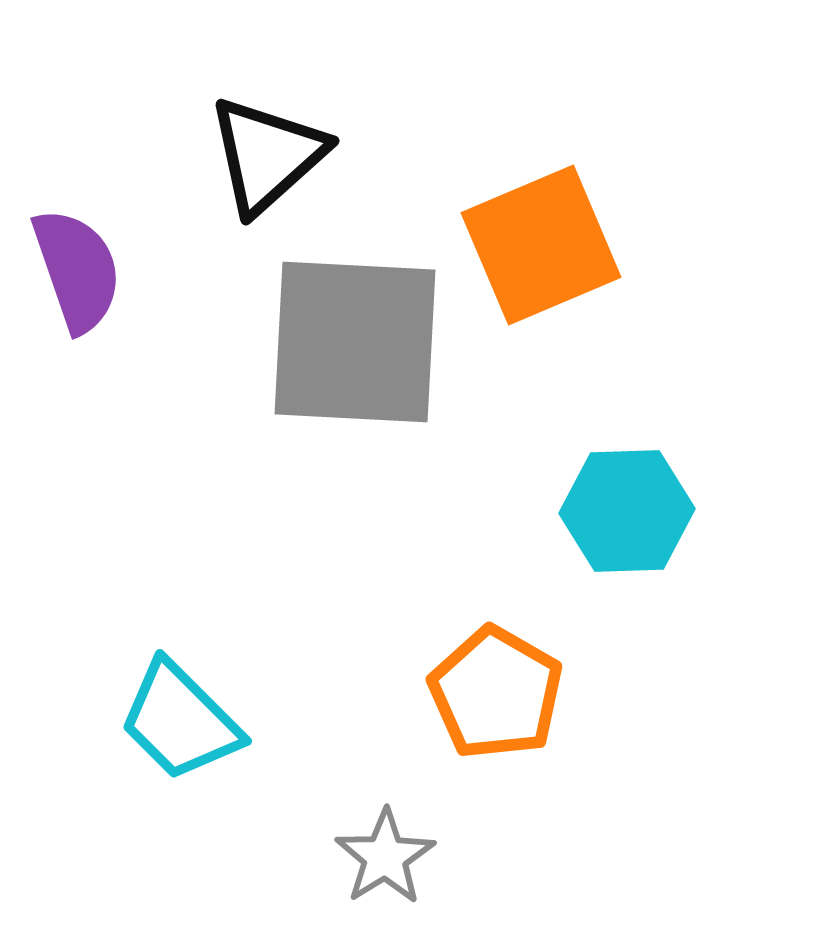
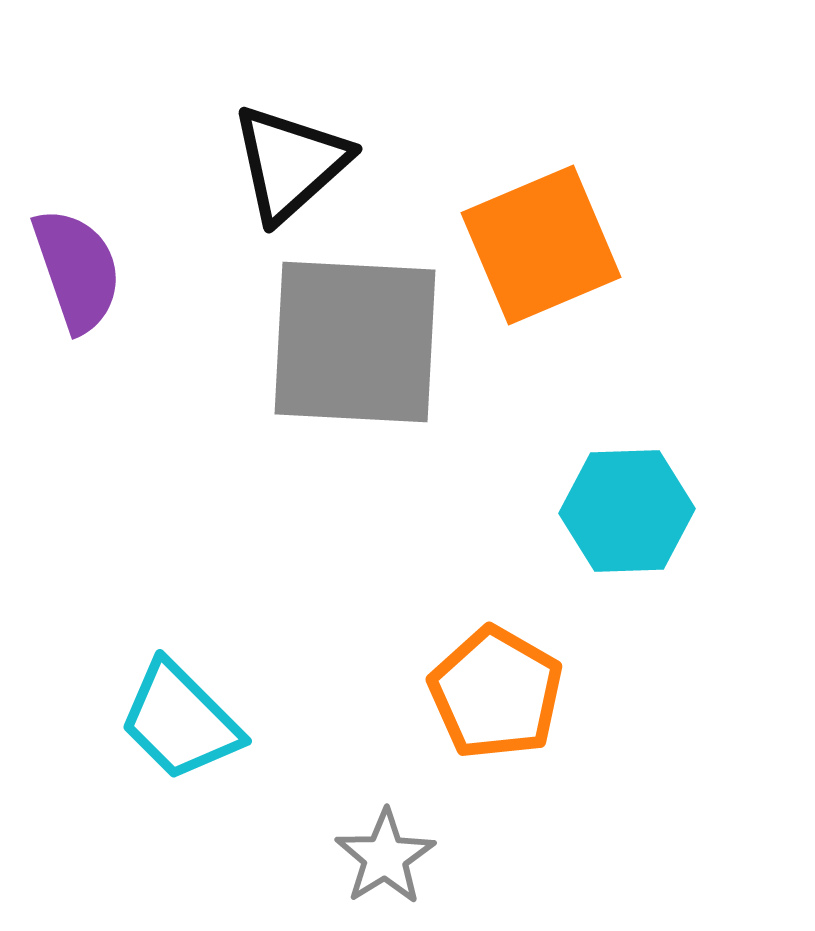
black triangle: moved 23 px right, 8 px down
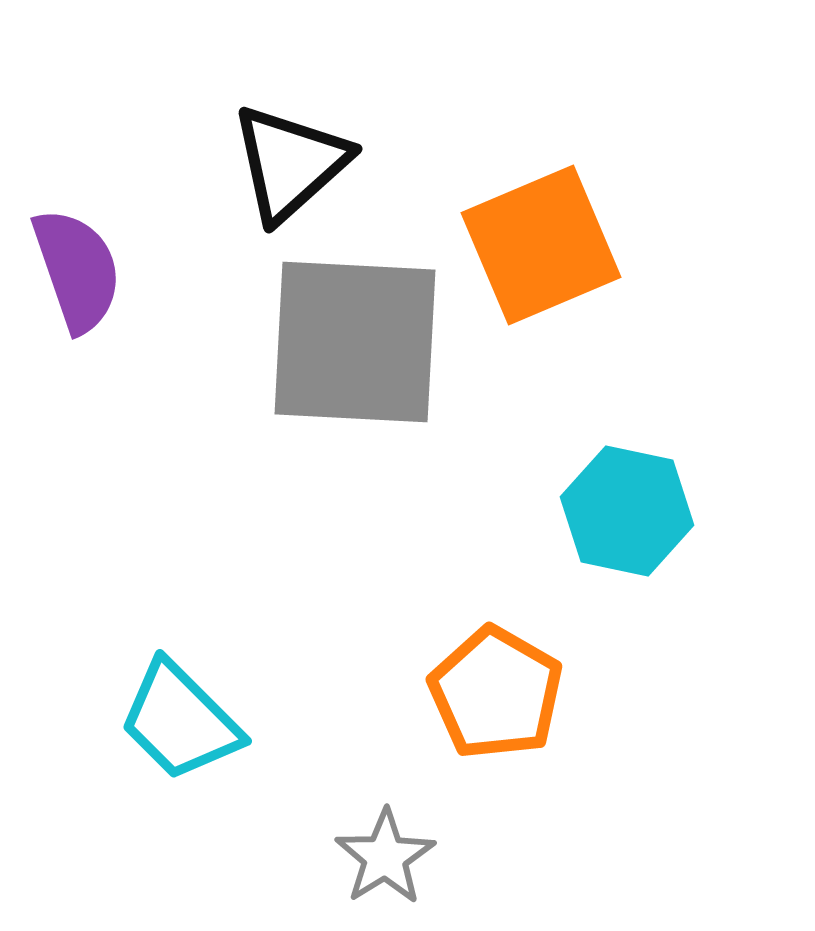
cyan hexagon: rotated 14 degrees clockwise
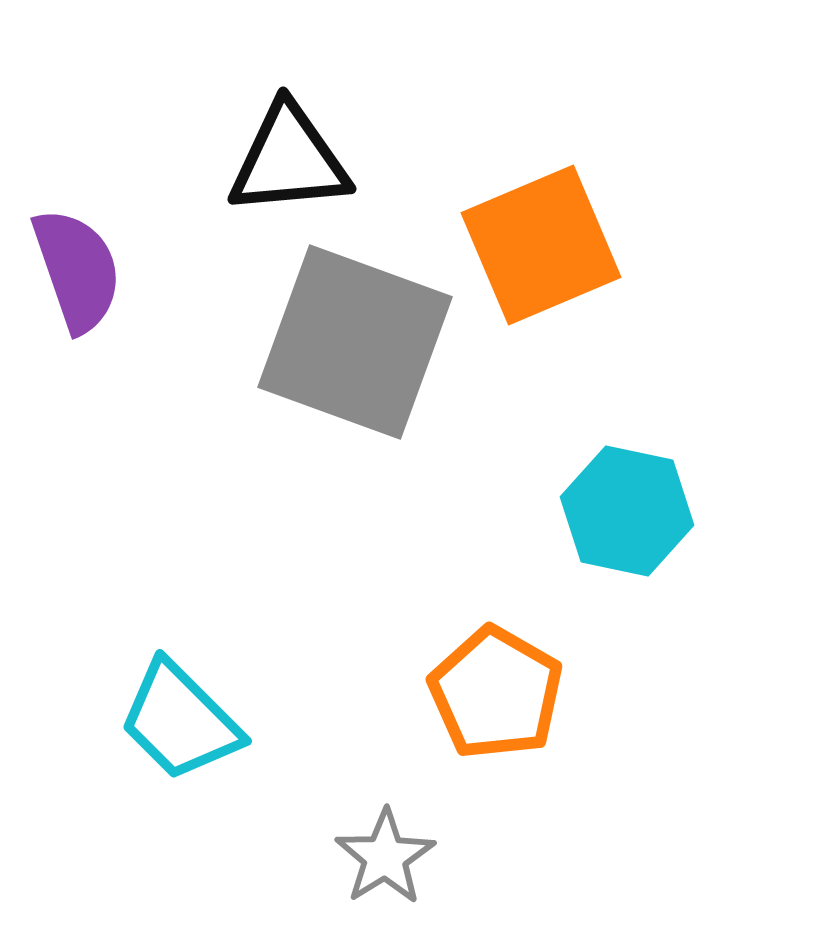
black triangle: moved 1 px left, 3 px up; rotated 37 degrees clockwise
gray square: rotated 17 degrees clockwise
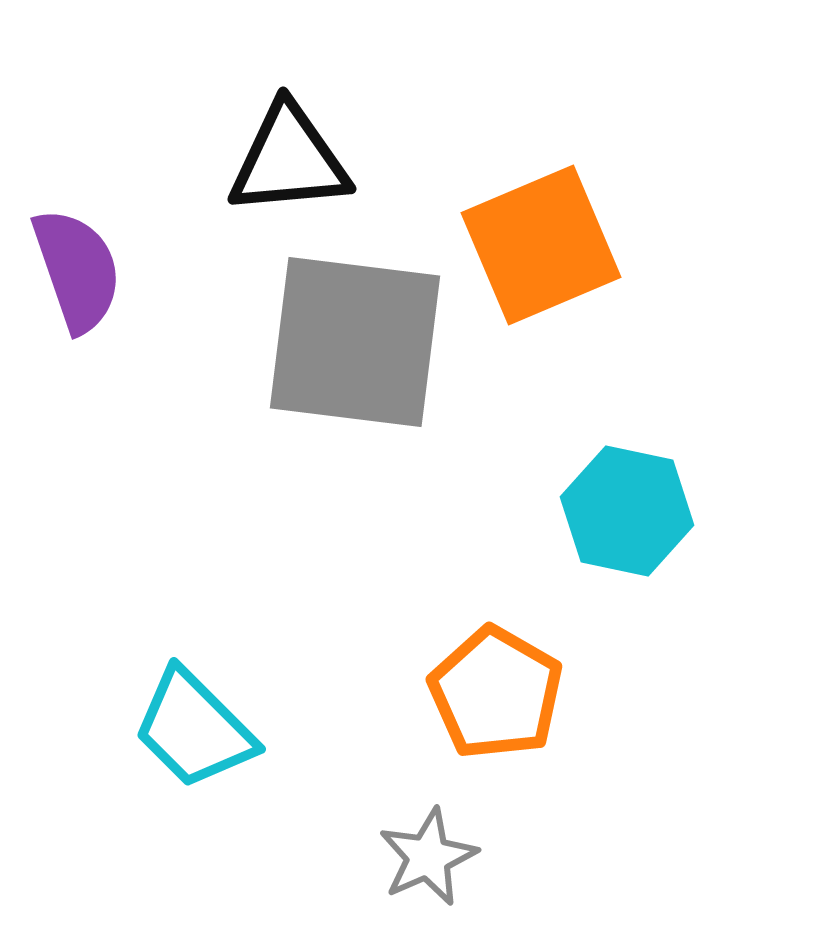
gray square: rotated 13 degrees counterclockwise
cyan trapezoid: moved 14 px right, 8 px down
gray star: moved 43 px right; rotated 8 degrees clockwise
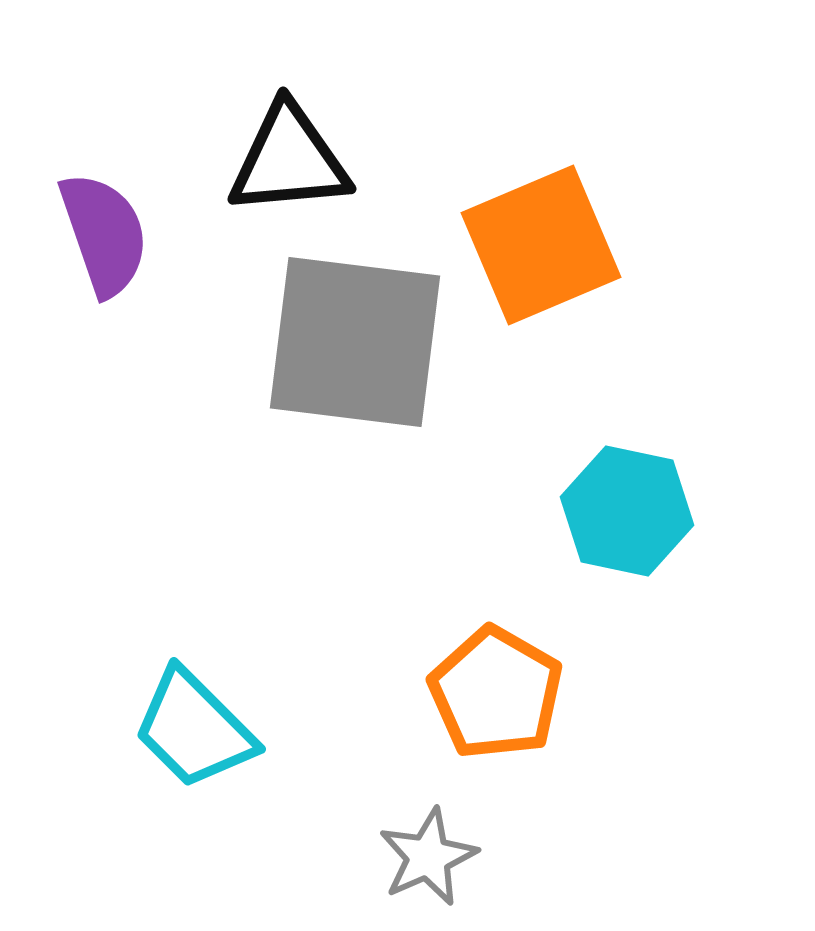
purple semicircle: moved 27 px right, 36 px up
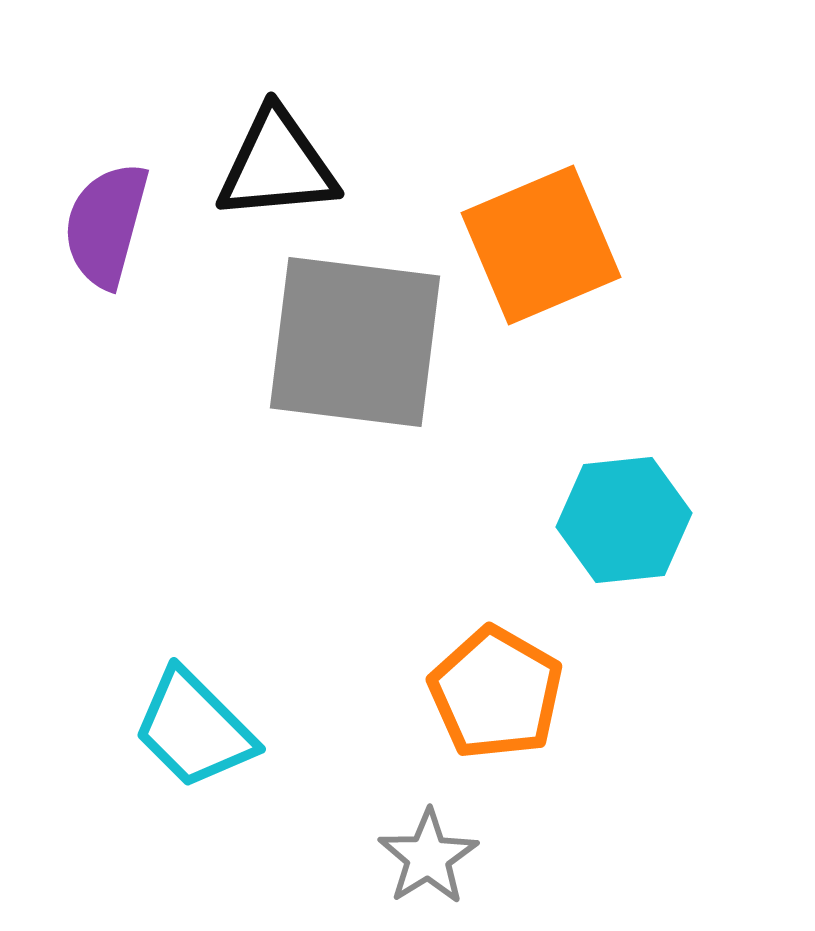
black triangle: moved 12 px left, 5 px down
purple semicircle: moved 2 px right, 9 px up; rotated 146 degrees counterclockwise
cyan hexagon: moved 3 px left, 9 px down; rotated 18 degrees counterclockwise
gray star: rotated 8 degrees counterclockwise
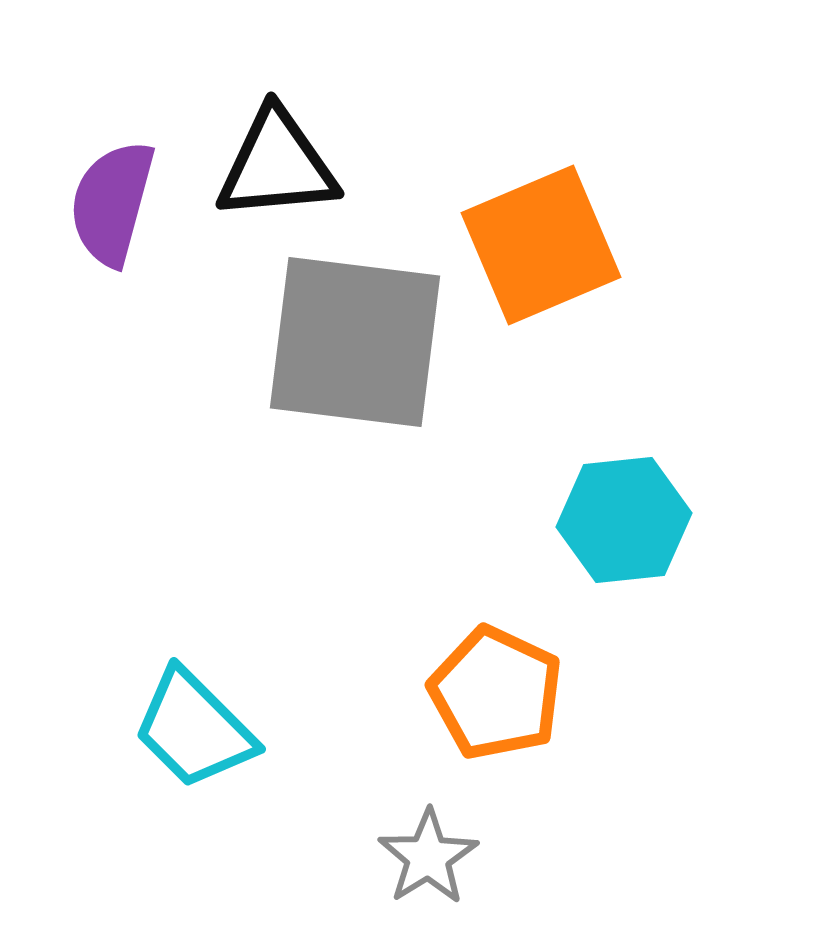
purple semicircle: moved 6 px right, 22 px up
orange pentagon: rotated 5 degrees counterclockwise
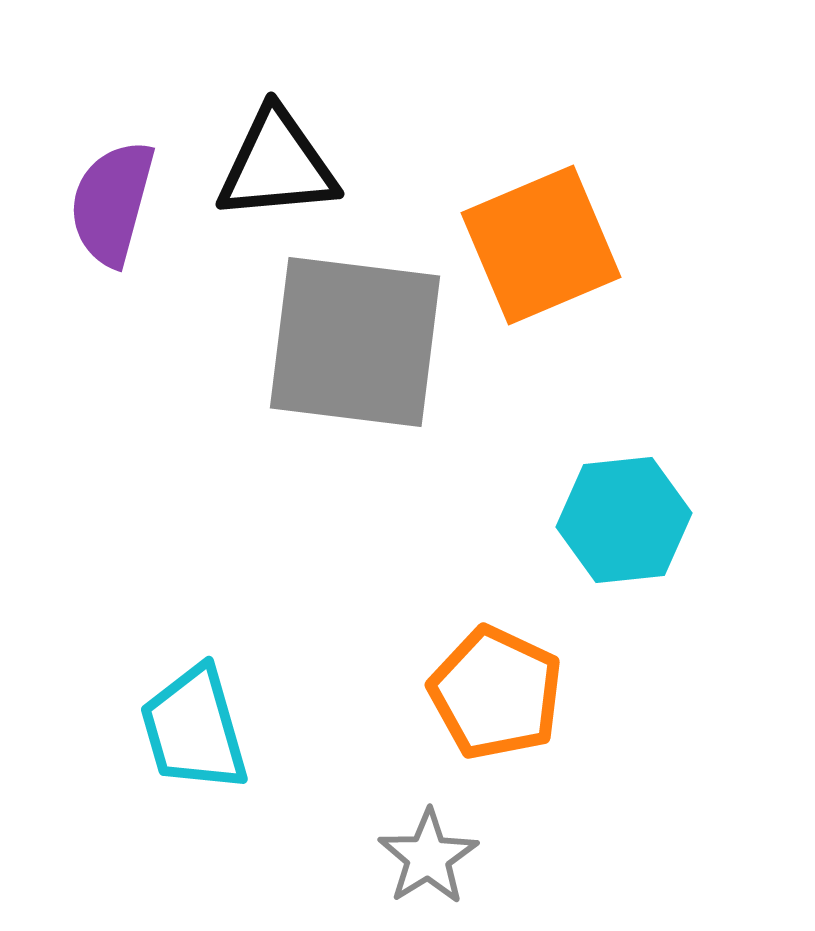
cyan trapezoid: rotated 29 degrees clockwise
